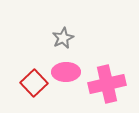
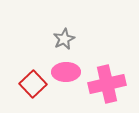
gray star: moved 1 px right, 1 px down
red square: moved 1 px left, 1 px down
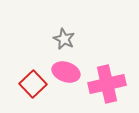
gray star: rotated 20 degrees counterclockwise
pink ellipse: rotated 20 degrees clockwise
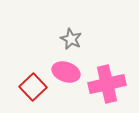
gray star: moved 7 px right
red square: moved 3 px down
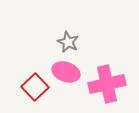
gray star: moved 3 px left, 3 px down
red square: moved 2 px right
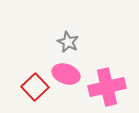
pink ellipse: moved 2 px down
pink cross: moved 3 px down
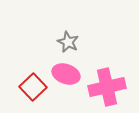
red square: moved 2 px left
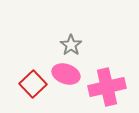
gray star: moved 3 px right, 3 px down; rotated 10 degrees clockwise
red square: moved 3 px up
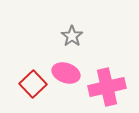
gray star: moved 1 px right, 9 px up
pink ellipse: moved 1 px up
